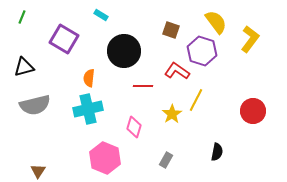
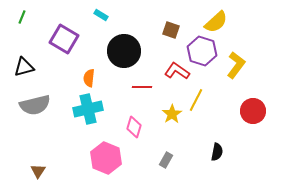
yellow semicircle: rotated 85 degrees clockwise
yellow L-shape: moved 14 px left, 26 px down
red line: moved 1 px left, 1 px down
pink hexagon: moved 1 px right
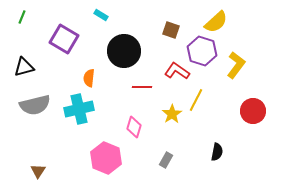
cyan cross: moved 9 px left
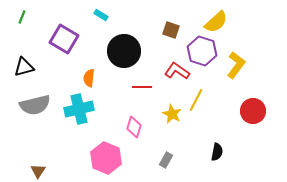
yellow star: rotated 12 degrees counterclockwise
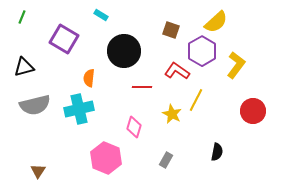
purple hexagon: rotated 12 degrees clockwise
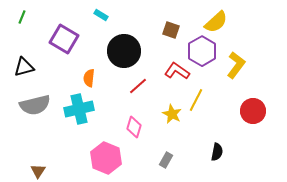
red line: moved 4 px left, 1 px up; rotated 42 degrees counterclockwise
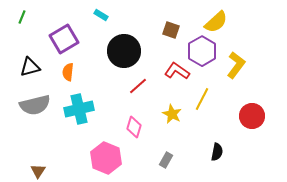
purple square: rotated 28 degrees clockwise
black triangle: moved 6 px right
orange semicircle: moved 21 px left, 6 px up
yellow line: moved 6 px right, 1 px up
red circle: moved 1 px left, 5 px down
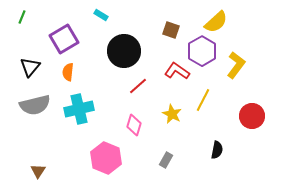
black triangle: rotated 35 degrees counterclockwise
yellow line: moved 1 px right, 1 px down
pink diamond: moved 2 px up
black semicircle: moved 2 px up
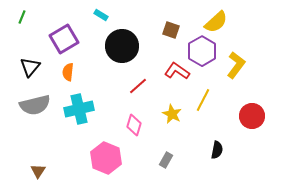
black circle: moved 2 px left, 5 px up
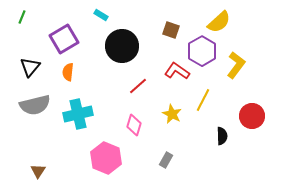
yellow semicircle: moved 3 px right
cyan cross: moved 1 px left, 5 px down
black semicircle: moved 5 px right, 14 px up; rotated 12 degrees counterclockwise
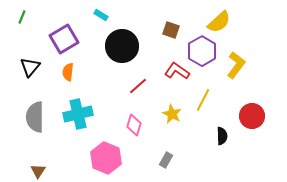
gray semicircle: moved 12 px down; rotated 104 degrees clockwise
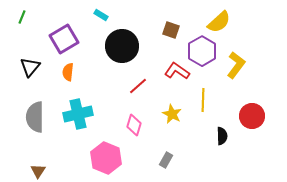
yellow line: rotated 25 degrees counterclockwise
